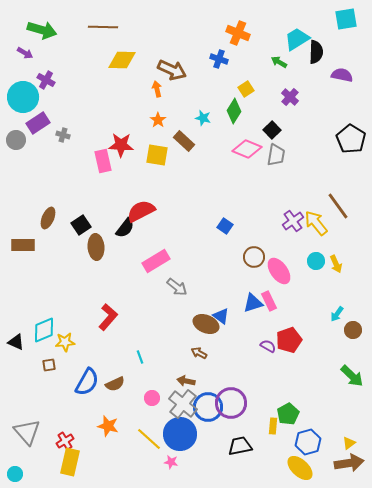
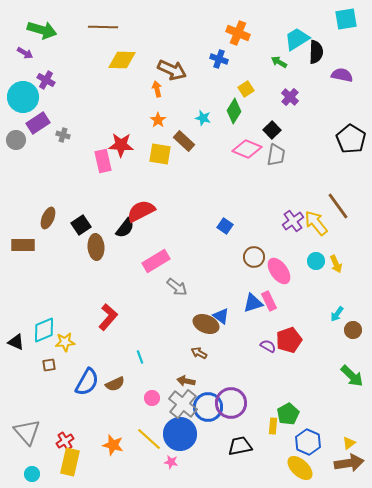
yellow square at (157, 155): moved 3 px right, 1 px up
orange star at (108, 426): moved 5 px right, 19 px down
blue hexagon at (308, 442): rotated 20 degrees counterclockwise
cyan circle at (15, 474): moved 17 px right
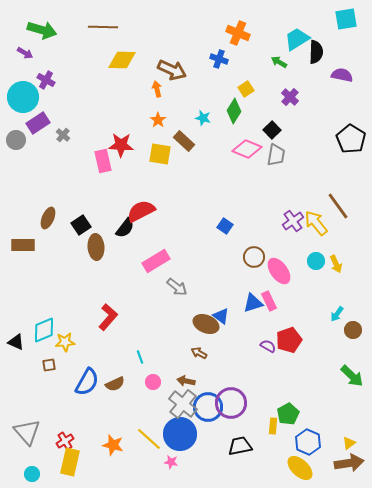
gray cross at (63, 135): rotated 24 degrees clockwise
pink circle at (152, 398): moved 1 px right, 16 px up
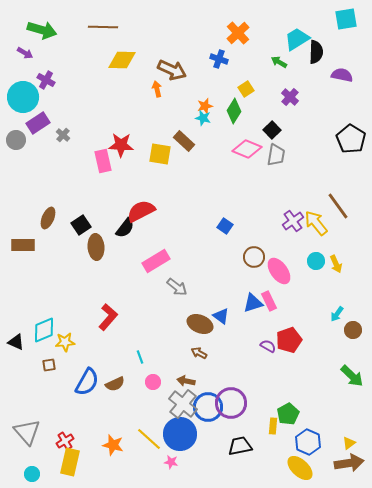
orange cross at (238, 33): rotated 25 degrees clockwise
orange star at (158, 120): moved 47 px right, 14 px up; rotated 21 degrees clockwise
brown ellipse at (206, 324): moved 6 px left
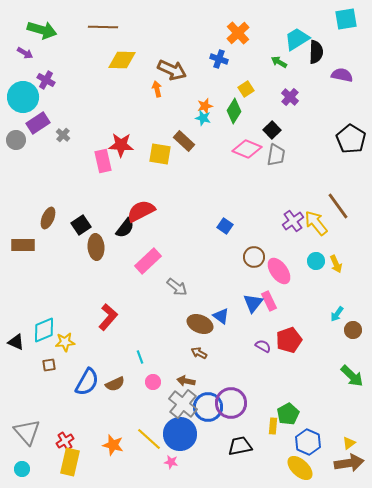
pink rectangle at (156, 261): moved 8 px left; rotated 12 degrees counterclockwise
blue triangle at (253, 303): rotated 35 degrees counterclockwise
purple semicircle at (268, 346): moved 5 px left
cyan circle at (32, 474): moved 10 px left, 5 px up
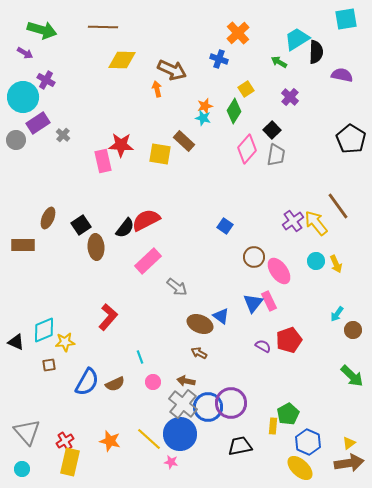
pink diamond at (247, 149): rotated 72 degrees counterclockwise
red semicircle at (141, 211): moved 5 px right, 9 px down
orange star at (113, 445): moved 3 px left, 4 px up
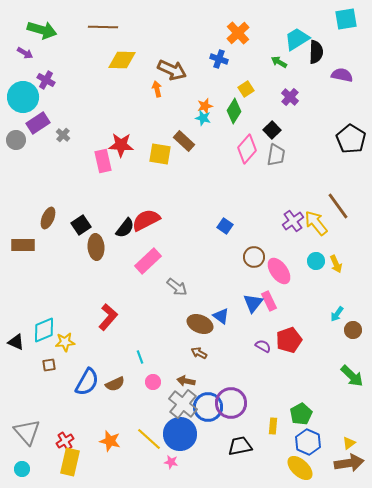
green pentagon at (288, 414): moved 13 px right
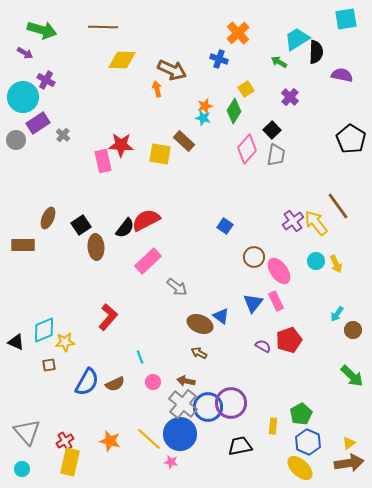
pink rectangle at (269, 301): moved 7 px right
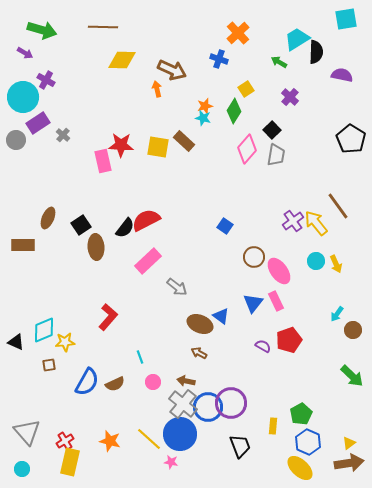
yellow square at (160, 154): moved 2 px left, 7 px up
black trapezoid at (240, 446): rotated 80 degrees clockwise
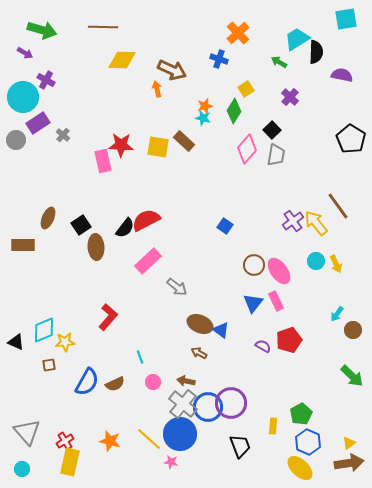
brown circle at (254, 257): moved 8 px down
blue triangle at (221, 316): moved 14 px down
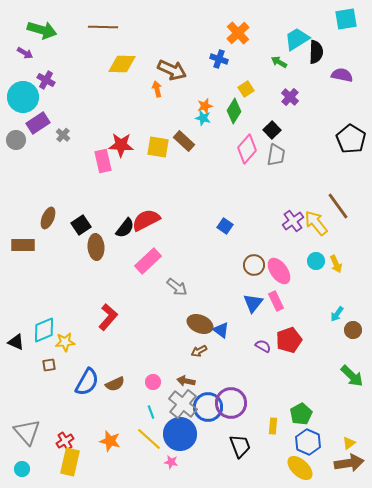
yellow diamond at (122, 60): moved 4 px down
brown arrow at (199, 353): moved 2 px up; rotated 56 degrees counterclockwise
cyan line at (140, 357): moved 11 px right, 55 px down
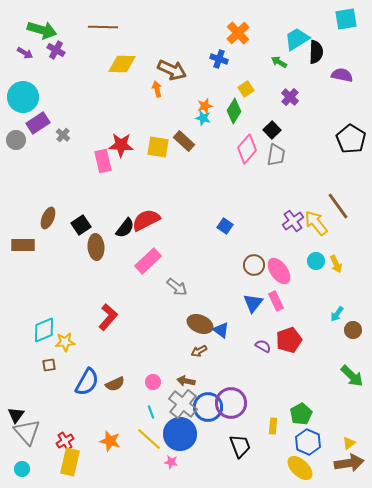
purple cross at (46, 80): moved 10 px right, 30 px up
black triangle at (16, 342): moved 73 px down; rotated 42 degrees clockwise
